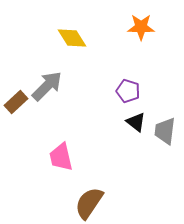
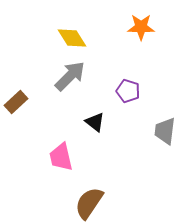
gray arrow: moved 23 px right, 10 px up
black triangle: moved 41 px left
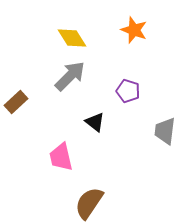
orange star: moved 7 px left, 3 px down; rotated 20 degrees clockwise
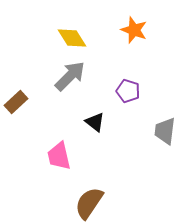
pink trapezoid: moved 2 px left, 1 px up
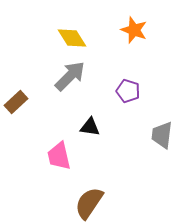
black triangle: moved 5 px left, 5 px down; rotated 30 degrees counterclockwise
gray trapezoid: moved 3 px left, 4 px down
